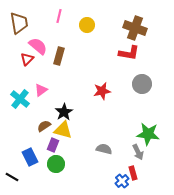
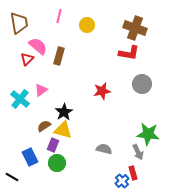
green circle: moved 1 px right, 1 px up
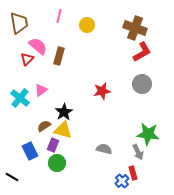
red L-shape: moved 13 px right, 1 px up; rotated 40 degrees counterclockwise
cyan cross: moved 1 px up
blue rectangle: moved 6 px up
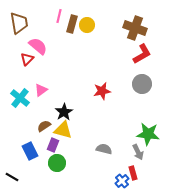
red L-shape: moved 2 px down
brown rectangle: moved 13 px right, 32 px up
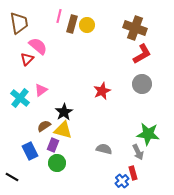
red star: rotated 12 degrees counterclockwise
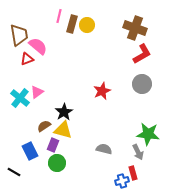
brown trapezoid: moved 12 px down
red triangle: rotated 24 degrees clockwise
pink triangle: moved 4 px left, 2 px down
black line: moved 2 px right, 5 px up
blue cross: rotated 24 degrees clockwise
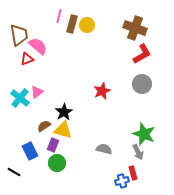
green star: moved 4 px left; rotated 15 degrees clockwise
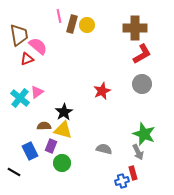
pink line: rotated 24 degrees counterclockwise
brown cross: rotated 20 degrees counterclockwise
brown semicircle: rotated 32 degrees clockwise
purple rectangle: moved 2 px left, 1 px down
green circle: moved 5 px right
